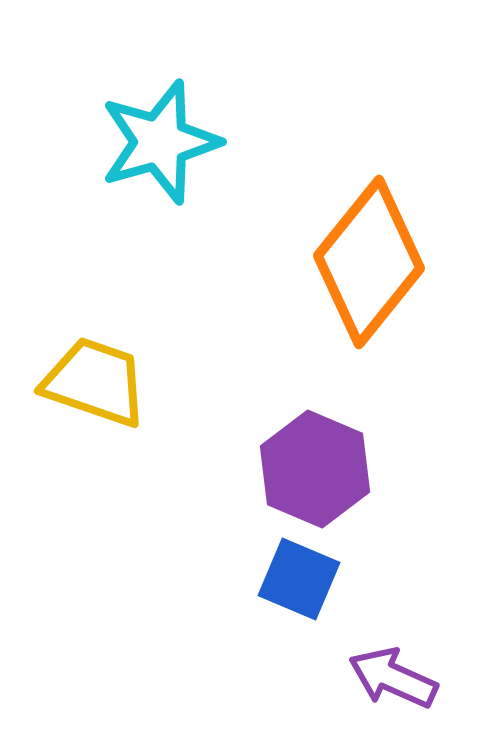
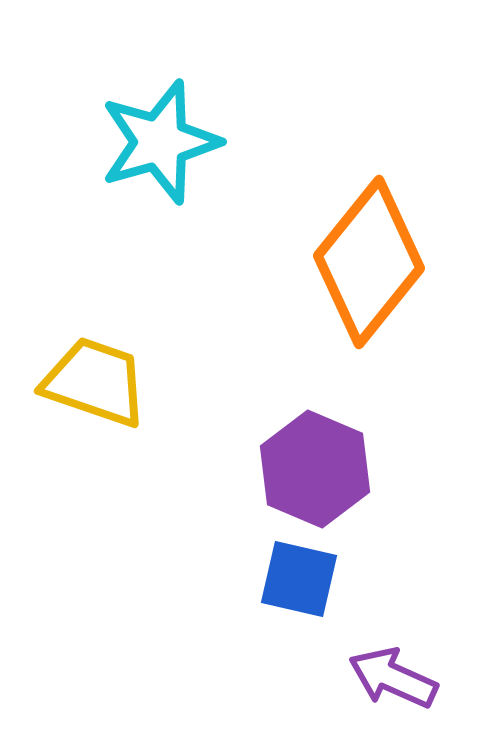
blue square: rotated 10 degrees counterclockwise
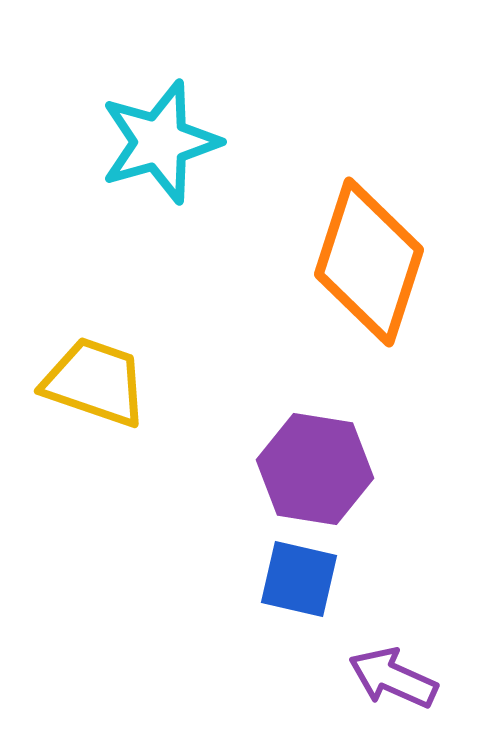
orange diamond: rotated 21 degrees counterclockwise
purple hexagon: rotated 14 degrees counterclockwise
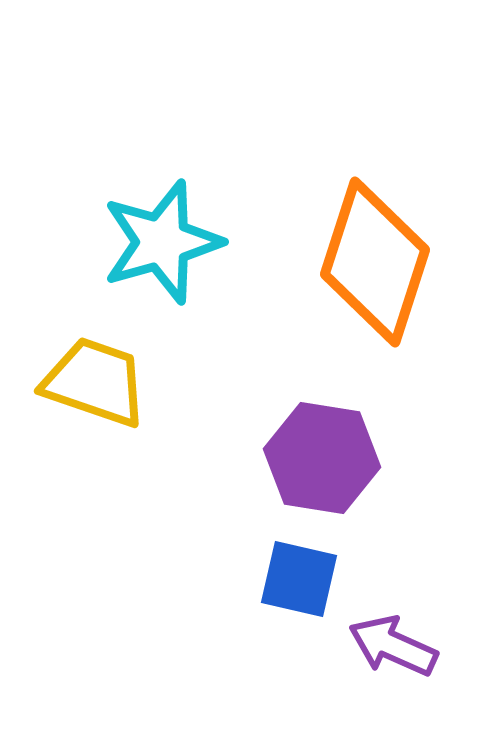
cyan star: moved 2 px right, 100 px down
orange diamond: moved 6 px right
purple hexagon: moved 7 px right, 11 px up
purple arrow: moved 32 px up
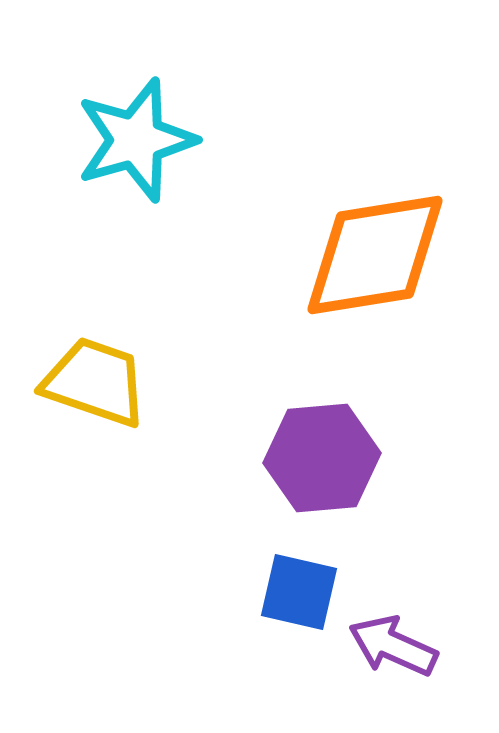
cyan star: moved 26 px left, 102 px up
orange diamond: moved 7 px up; rotated 63 degrees clockwise
purple hexagon: rotated 14 degrees counterclockwise
blue square: moved 13 px down
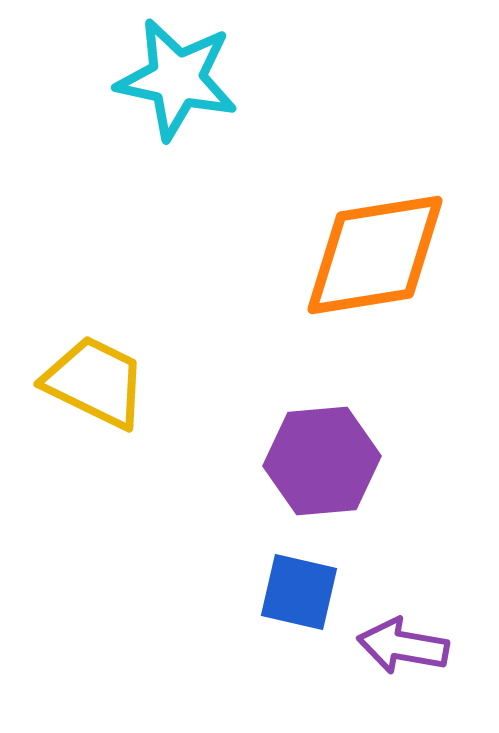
cyan star: moved 41 px right, 61 px up; rotated 28 degrees clockwise
yellow trapezoid: rotated 7 degrees clockwise
purple hexagon: moved 3 px down
purple arrow: moved 10 px right; rotated 14 degrees counterclockwise
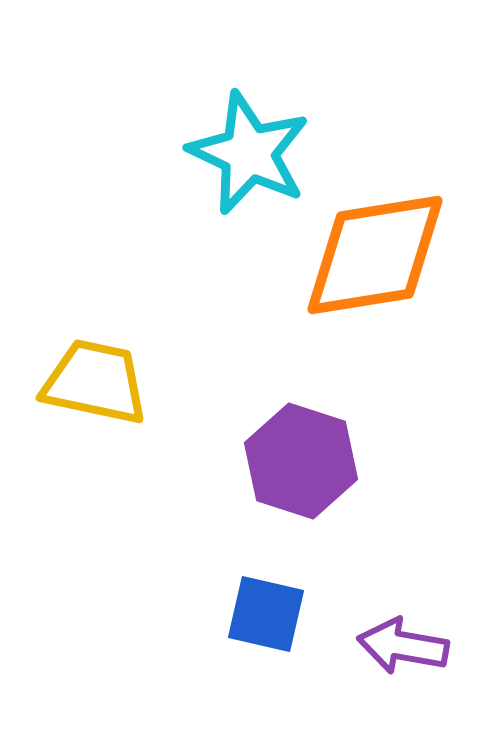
cyan star: moved 72 px right, 74 px down; rotated 13 degrees clockwise
yellow trapezoid: rotated 14 degrees counterclockwise
purple hexagon: moved 21 px left; rotated 23 degrees clockwise
blue square: moved 33 px left, 22 px down
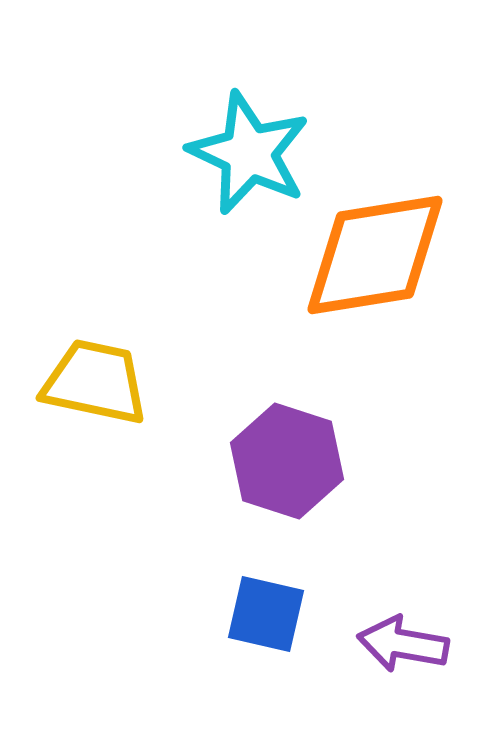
purple hexagon: moved 14 px left
purple arrow: moved 2 px up
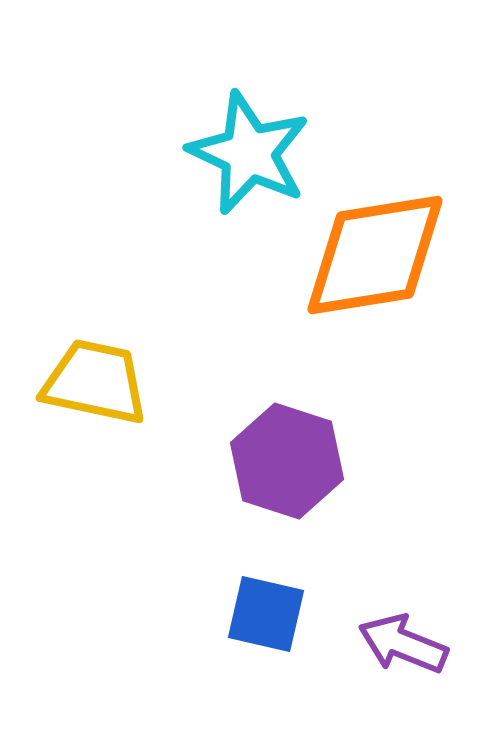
purple arrow: rotated 12 degrees clockwise
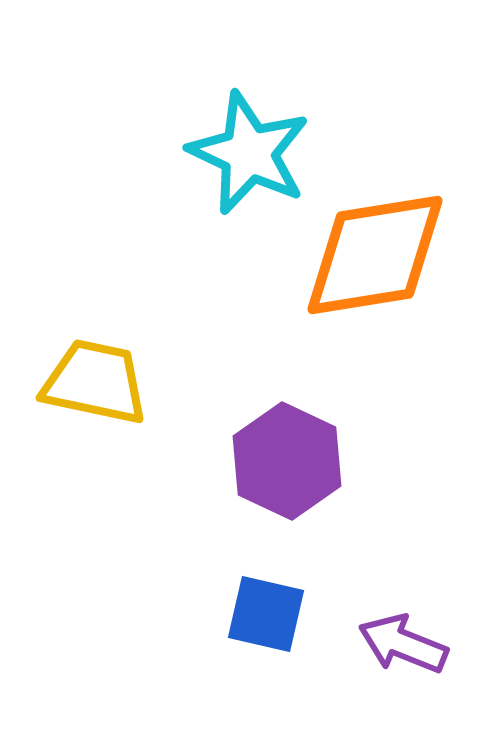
purple hexagon: rotated 7 degrees clockwise
